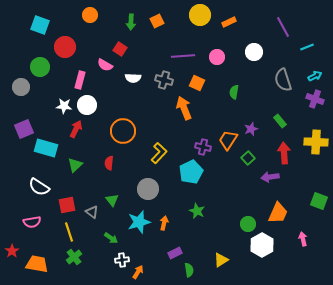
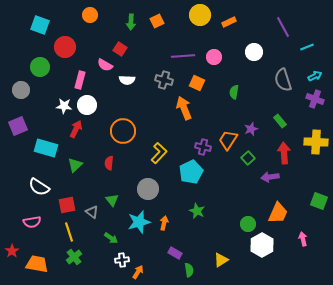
pink circle at (217, 57): moved 3 px left
white semicircle at (133, 78): moved 6 px left, 2 px down
gray circle at (21, 87): moved 3 px down
purple square at (24, 129): moved 6 px left, 3 px up
purple rectangle at (175, 253): rotated 56 degrees clockwise
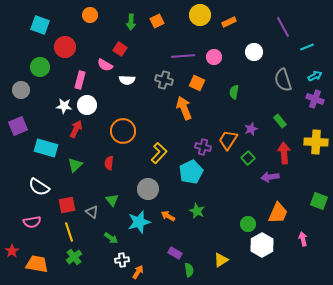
orange arrow at (164, 223): moved 4 px right, 7 px up; rotated 72 degrees counterclockwise
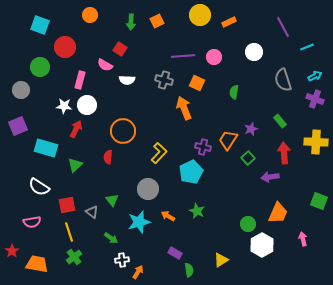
red semicircle at (109, 163): moved 1 px left, 6 px up
